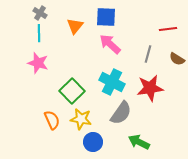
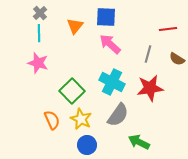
gray cross: rotated 16 degrees clockwise
gray semicircle: moved 3 px left, 2 px down
yellow star: rotated 15 degrees clockwise
blue circle: moved 6 px left, 3 px down
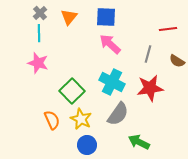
orange triangle: moved 6 px left, 9 px up
brown semicircle: moved 2 px down
gray semicircle: moved 1 px up
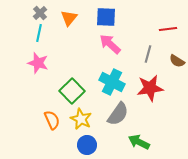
orange triangle: moved 1 px down
cyan line: rotated 12 degrees clockwise
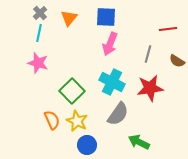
pink arrow: rotated 110 degrees counterclockwise
yellow star: moved 4 px left, 2 px down
